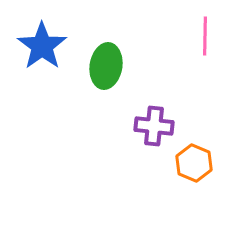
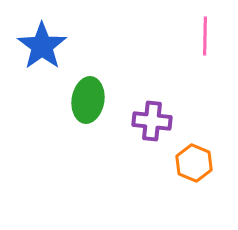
green ellipse: moved 18 px left, 34 px down
purple cross: moved 2 px left, 5 px up
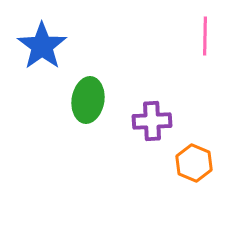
purple cross: rotated 9 degrees counterclockwise
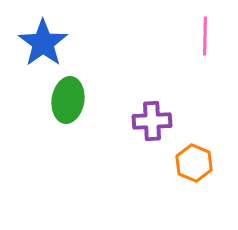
blue star: moved 1 px right, 3 px up
green ellipse: moved 20 px left
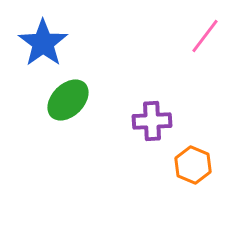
pink line: rotated 36 degrees clockwise
green ellipse: rotated 36 degrees clockwise
orange hexagon: moved 1 px left, 2 px down
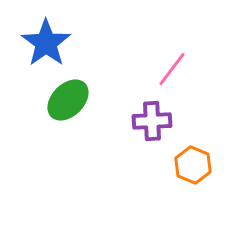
pink line: moved 33 px left, 33 px down
blue star: moved 3 px right
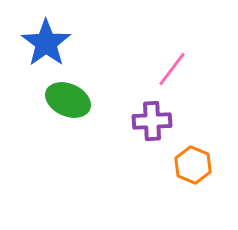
green ellipse: rotated 69 degrees clockwise
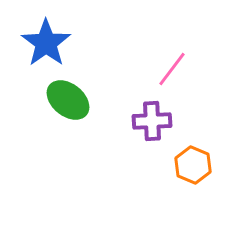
green ellipse: rotated 15 degrees clockwise
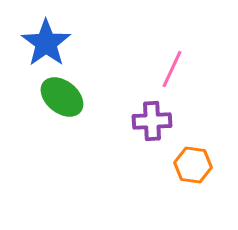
pink line: rotated 12 degrees counterclockwise
green ellipse: moved 6 px left, 3 px up
orange hexagon: rotated 15 degrees counterclockwise
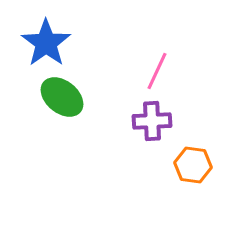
pink line: moved 15 px left, 2 px down
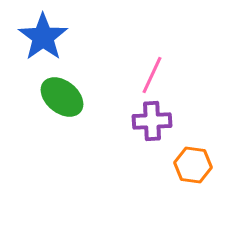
blue star: moved 3 px left, 6 px up
pink line: moved 5 px left, 4 px down
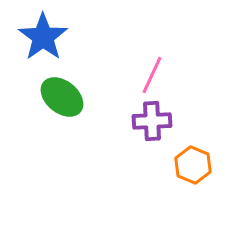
orange hexagon: rotated 15 degrees clockwise
